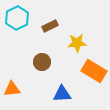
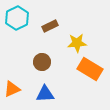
orange rectangle: moved 4 px left, 2 px up
orange triangle: rotated 18 degrees counterclockwise
blue triangle: moved 17 px left
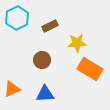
brown circle: moved 2 px up
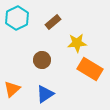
brown rectangle: moved 3 px right, 4 px up; rotated 14 degrees counterclockwise
orange triangle: rotated 18 degrees counterclockwise
blue triangle: rotated 30 degrees counterclockwise
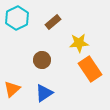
yellow star: moved 2 px right
orange rectangle: rotated 25 degrees clockwise
blue triangle: moved 1 px left, 1 px up
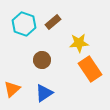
cyan hexagon: moved 7 px right, 6 px down; rotated 15 degrees counterclockwise
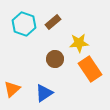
brown circle: moved 13 px right, 1 px up
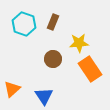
brown rectangle: rotated 28 degrees counterclockwise
brown circle: moved 2 px left
blue triangle: moved 3 px down; rotated 30 degrees counterclockwise
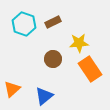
brown rectangle: rotated 42 degrees clockwise
blue triangle: rotated 24 degrees clockwise
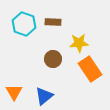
brown rectangle: rotated 28 degrees clockwise
orange triangle: moved 2 px right, 3 px down; rotated 18 degrees counterclockwise
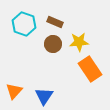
brown rectangle: moved 2 px right; rotated 21 degrees clockwise
yellow star: moved 1 px up
brown circle: moved 15 px up
orange triangle: moved 1 px up; rotated 12 degrees clockwise
blue triangle: rotated 18 degrees counterclockwise
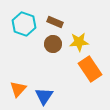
orange triangle: moved 4 px right, 2 px up
